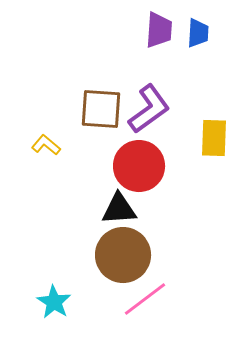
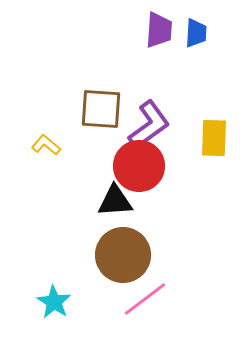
blue trapezoid: moved 2 px left
purple L-shape: moved 16 px down
black triangle: moved 4 px left, 8 px up
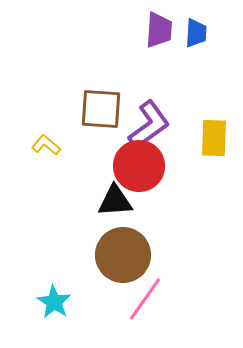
pink line: rotated 18 degrees counterclockwise
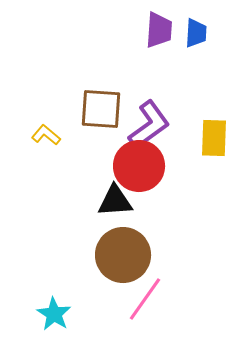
yellow L-shape: moved 10 px up
cyan star: moved 12 px down
